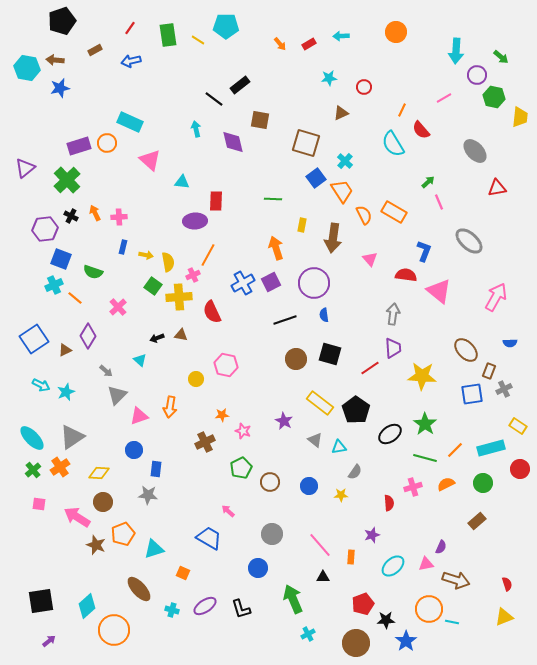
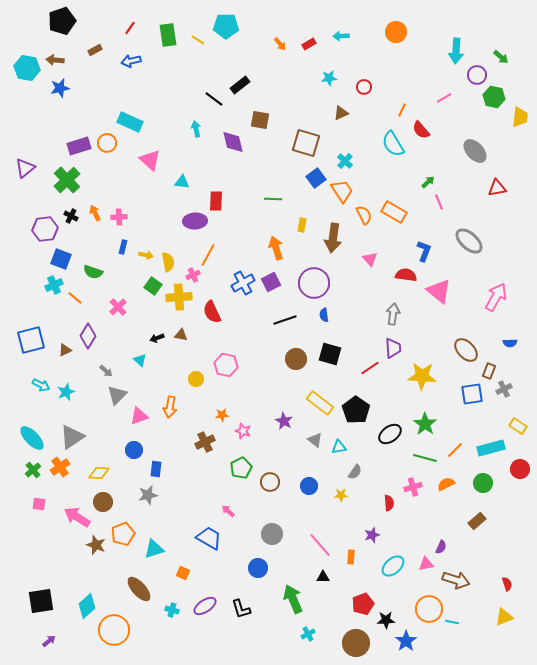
blue square at (34, 339): moved 3 px left, 1 px down; rotated 20 degrees clockwise
gray star at (148, 495): rotated 18 degrees counterclockwise
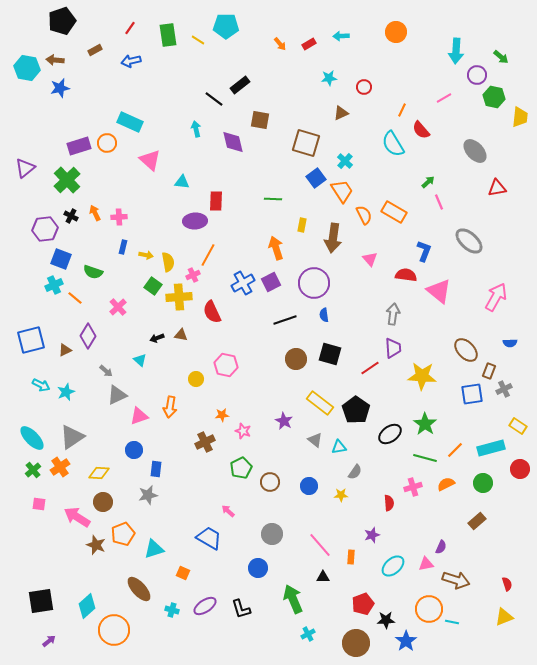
gray triangle at (117, 395): rotated 20 degrees clockwise
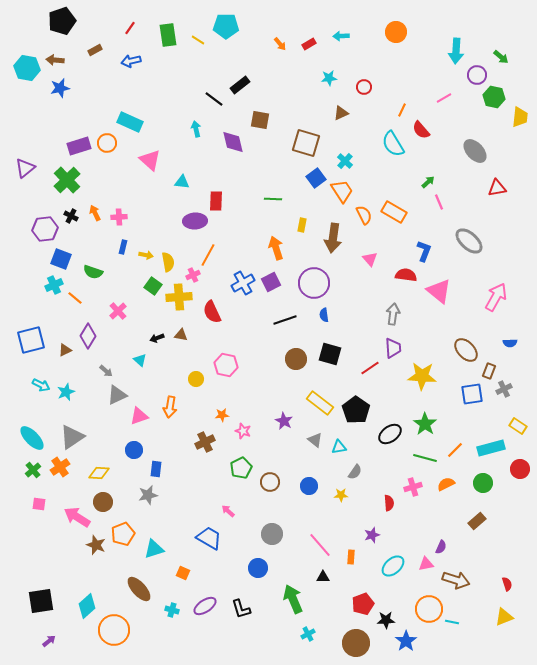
pink cross at (118, 307): moved 4 px down
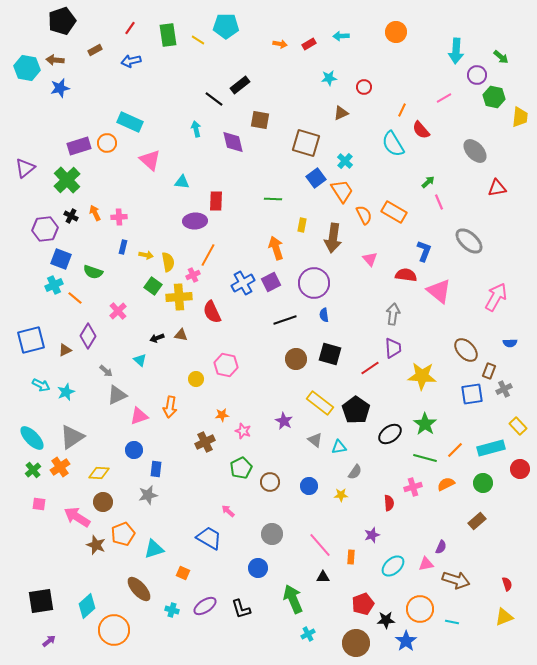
orange arrow at (280, 44): rotated 40 degrees counterclockwise
yellow rectangle at (518, 426): rotated 12 degrees clockwise
orange circle at (429, 609): moved 9 px left
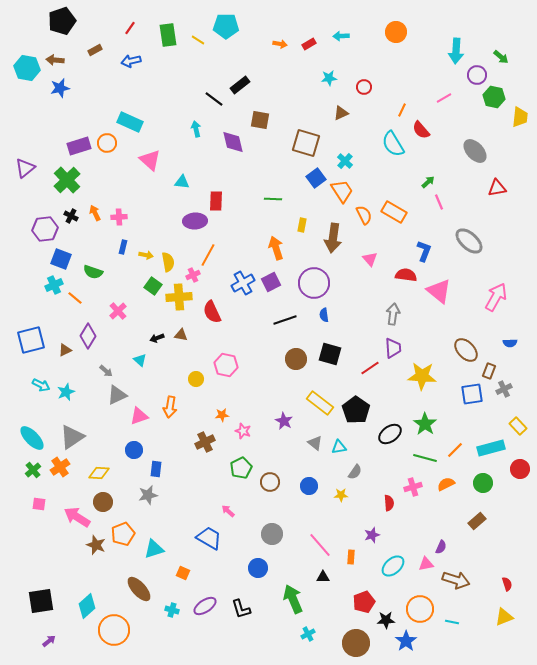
gray triangle at (315, 440): moved 3 px down
red pentagon at (363, 604): moved 1 px right, 2 px up
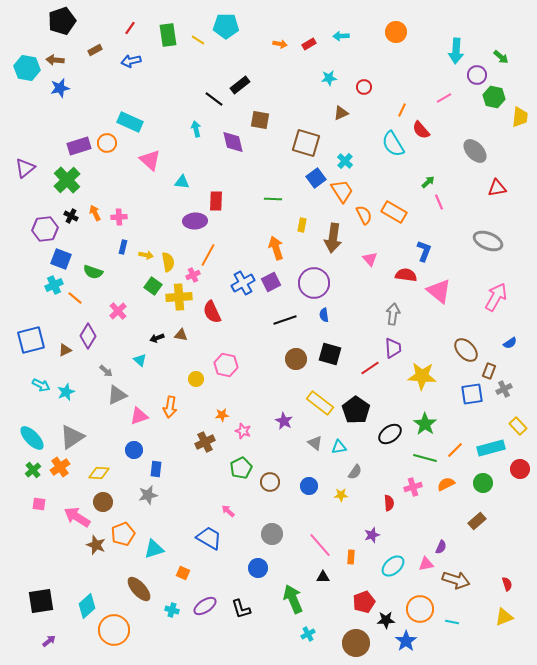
gray ellipse at (469, 241): moved 19 px right; rotated 20 degrees counterclockwise
blue semicircle at (510, 343): rotated 32 degrees counterclockwise
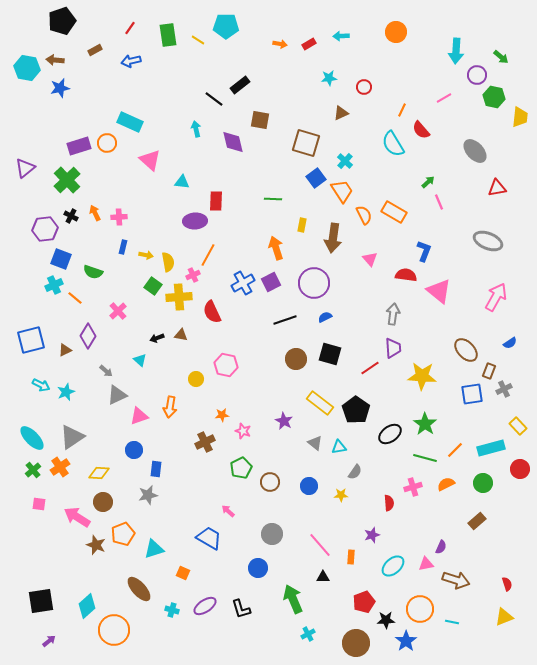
blue semicircle at (324, 315): moved 1 px right, 2 px down; rotated 72 degrees clockwise
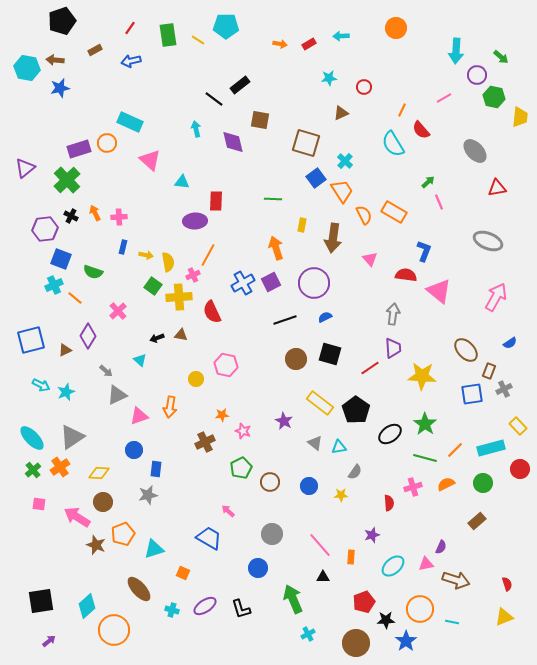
orange circle at (396, 32): moved 4 px up
purple rectangle at (79, 146): moved 3 px down
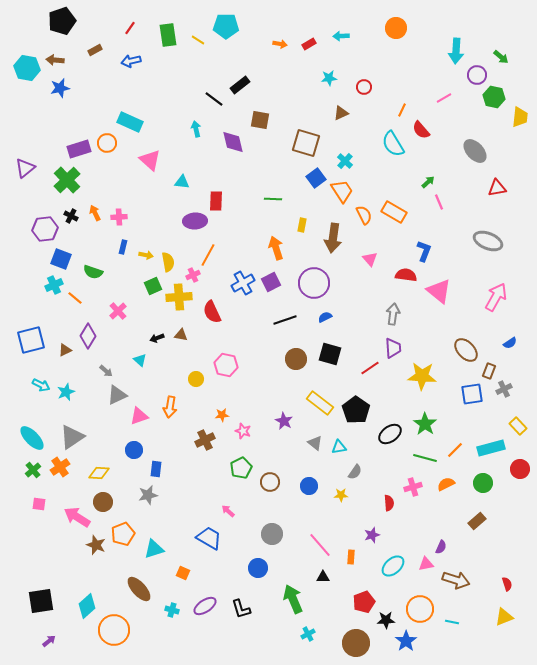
green square at (153, 286): rotated 30 degrees clockwise
brown cross at (205, 442): moved 2 px up
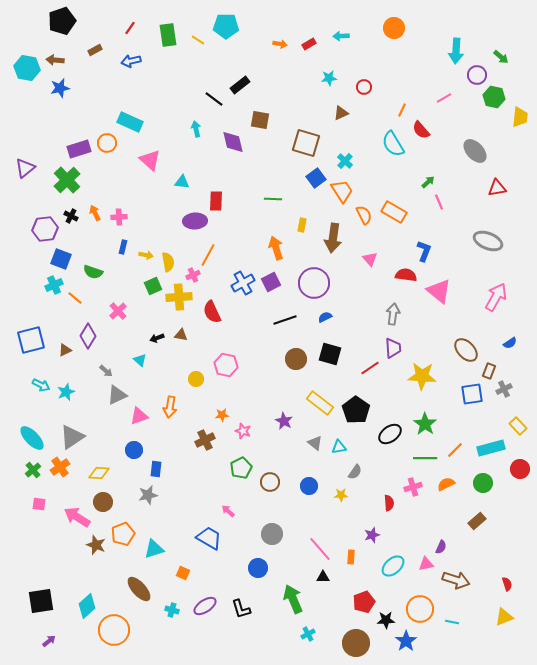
orange circle at (396, 28): moved 2 px left
green line at (425, 458): rotated 15 degrees counterclockwise
pink line at (320, 545): moved 4 px down
